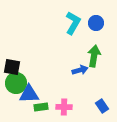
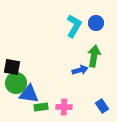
cyan L-shape: moved 1 px right, 3 px down
blue triangle: rotated 10 degrees clockwise
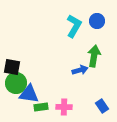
blue circle: moved 1 px right, 2 px up
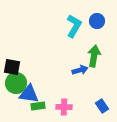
green rectangle: moved 3 px left, 1 px up
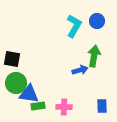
black square: moved 8 px up
blue rectangle: rotated 32 degrees clockwise
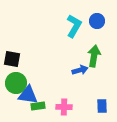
blue triangle: moved 1 px left, 1 px down
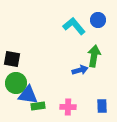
blue circle: moved 1 px right, 1 px up
cyan L-shape: rotated 70 degrees counterclockwise
pink cross: moved 4 px right
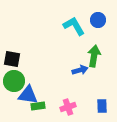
cyan L-shape: rotated 10 degrees clockwise
green circle: moved 2 px left, 2 px up
pink cross: rotated 21 degrees counterclockwise
